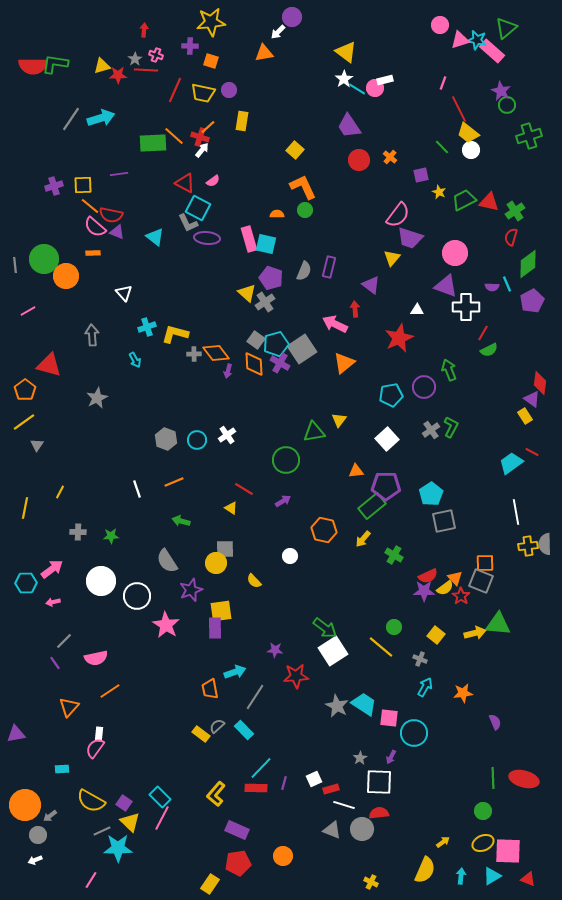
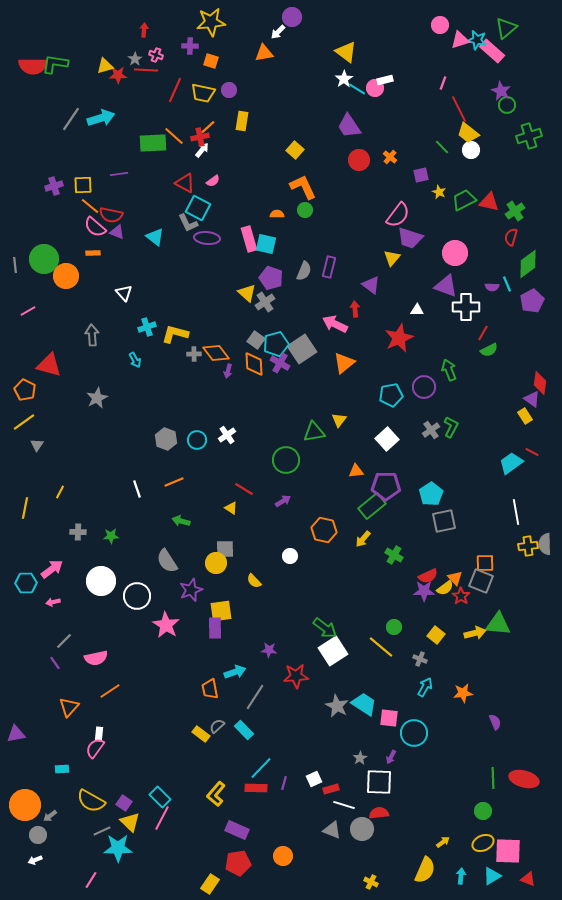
yellow triangle at (102, 66): moved 3 px right
red cross at (200, 137): rotated 30 degrees counterclockwise
orange pentagon at (25, 390): rotated 10 degrees counterclockwise
purple star at (275, 650): moved 6 px left
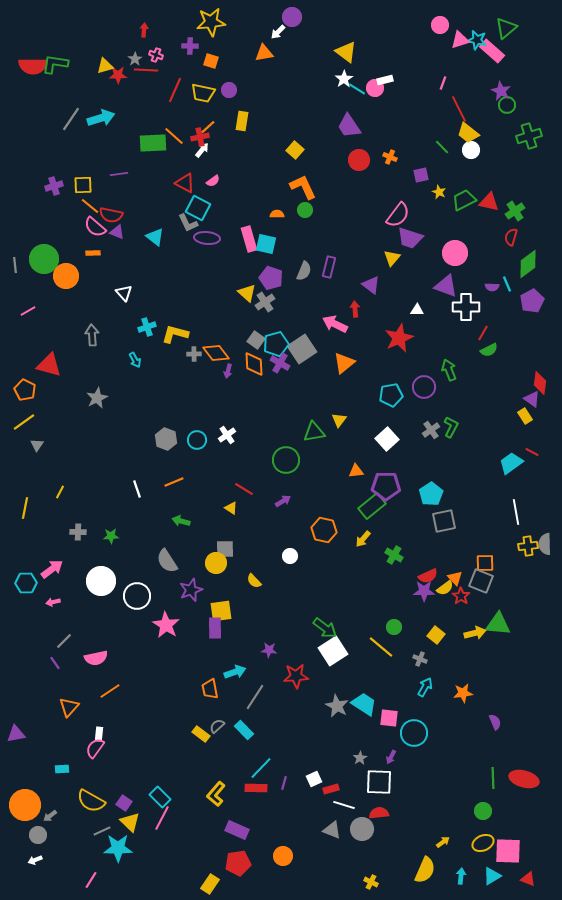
orange cross at (390, 157): rotated 16 degrees counterclockwise
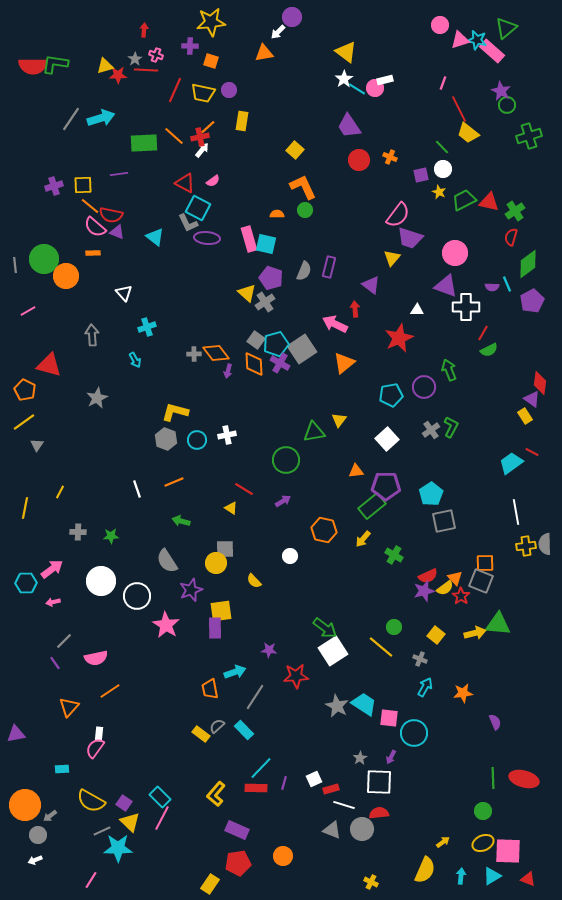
green rectangle at (153, 143): moved 9 px left
white circle at (471, 150): moved 28 px left, 19 px down
yellow L-shape at (175, 334): moved 78 px down
white cross at (227, 435): rotated 24 degrees clockwise
yellow cross at (528, 546): moved 2 px left
purple star at (424, 591): rotated 15 degrees counterclockwise
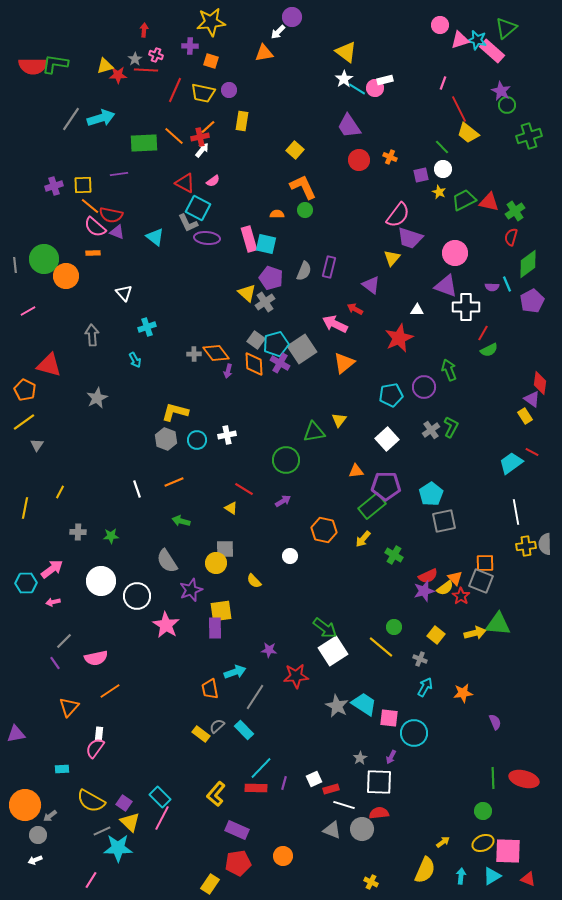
red arrow at (355, 309): rotated 56 degrees counterclockwise
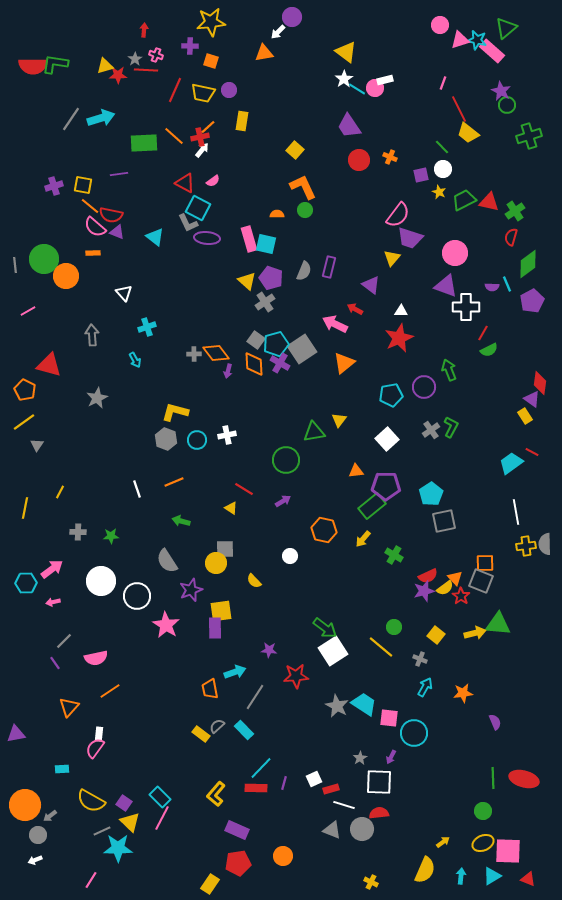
yellow square at (83, 185): rotated 12 degrees clockwise
yellow triangle at (247, 293): moved 12 px up
white triangle at (417, 310): moved 16 px left, 1 px down
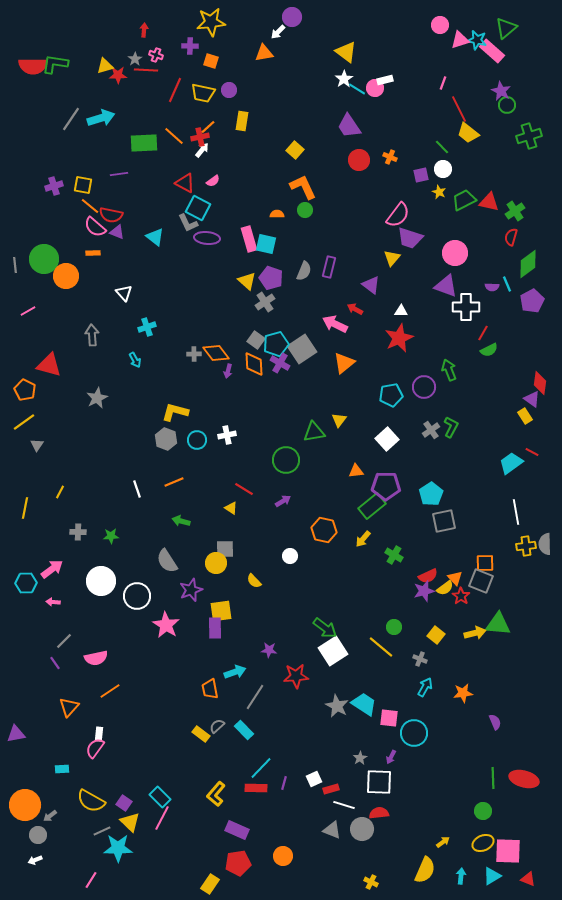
pink arrow at (53, 602): rotated 16 degrees clockwise
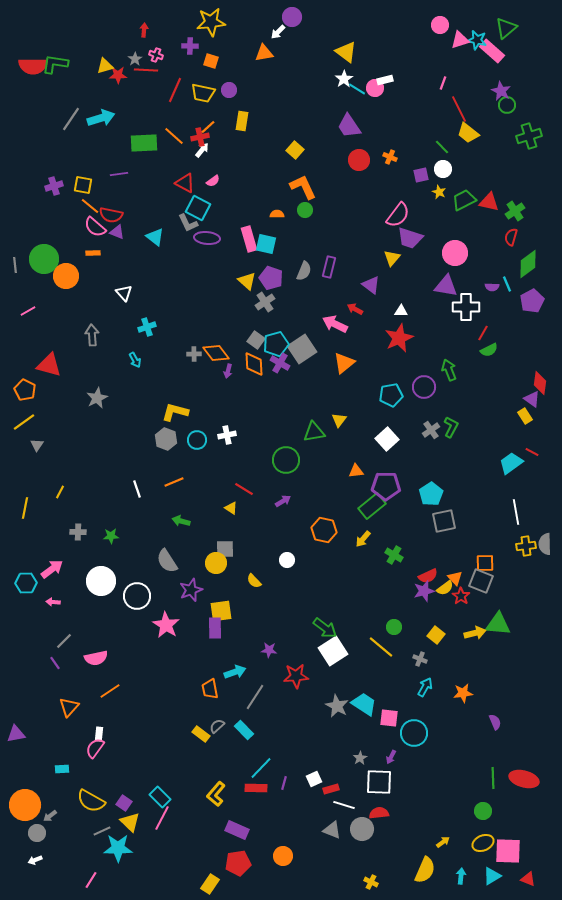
purple triangle at (446, 286): rotated 10 degrees counterclockwise
white circle at (290, 556): moved 3 px left, 4 px down
gray circle at (38, 835): moved 1 px left, 2 px up
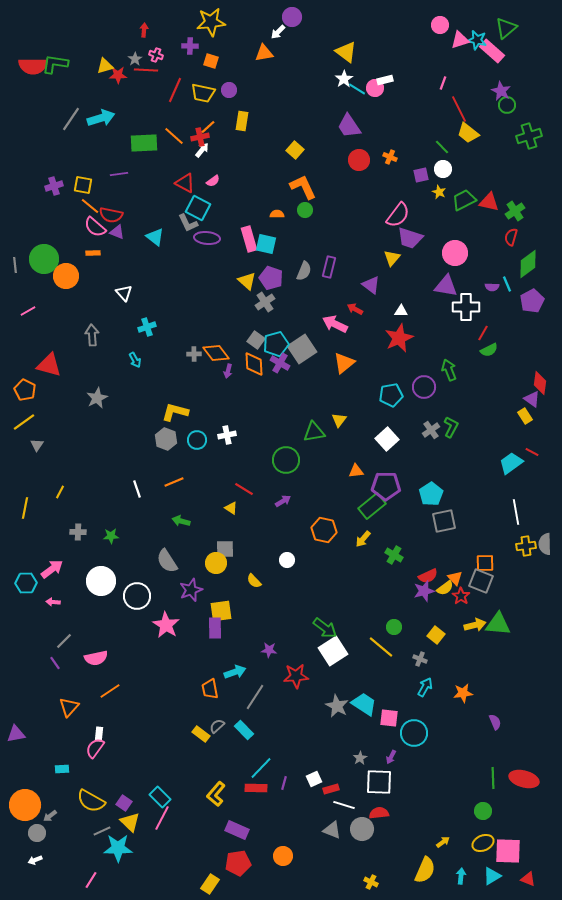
yellow arrow at (475, 633): moved 8 px up
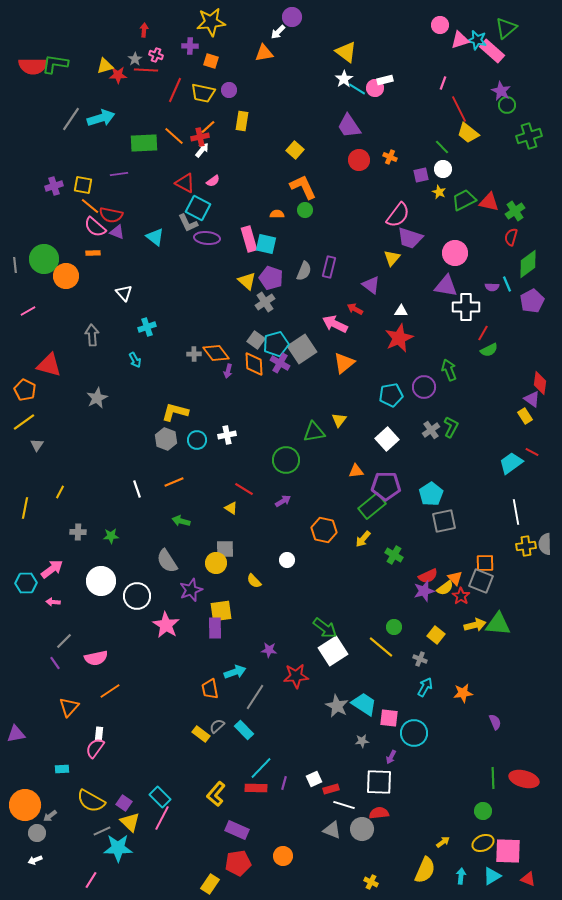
gray star at (360, 758): moved 2 px right, 17 px up; rotated 24 degrees clockwise
